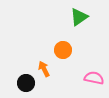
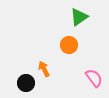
orange circle: moved 6 px right, 5 px up
pink semicircle: rotated 42 degrees clockwise
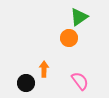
orange circle: moved 7 px up
orange arrow: rotated 28 degrees clockwise
pink semicircle: moved 14 px left, 3 px down
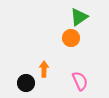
orange circle: moved 2 px right
pink semicircle: rotated 12 degrees clockwise
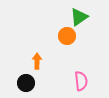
orange circle: moved 4 px left, 2 px up
orange arrow: moved 7 px left, 8 px up
pink semicircle: moved 1 px right; rotated 18 degrees clockwise
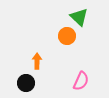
green triangle: rotated 42 degrees counterclockwise
pink semicircle: rotated 30 degrees clockwise
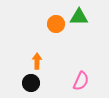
green triangle: rotated 42 degrees counterclockwise
orange circle: moved 11 px left, 12 px up
black circle: moved 5 px right
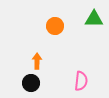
green triangle: moved 15 px right, 2 px down
orange circle: moved 1 px left, 2 px down
pink semicircle: rotated 18 degrees counterclockwise
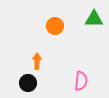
black circle: moved 3 px left
